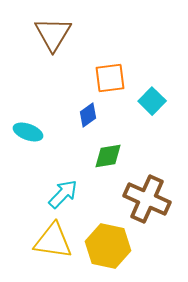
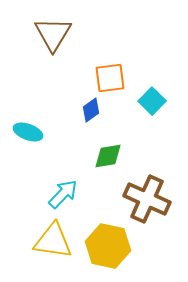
blue diamond: moved 3 px right, 5 px up
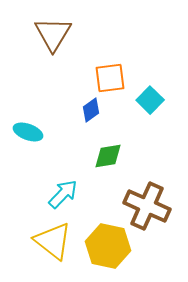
cyan square: moved 2 px left, 1 px up
brown cross: moved 7 px down
yellow triangle: rotated 30 degrees clockwise
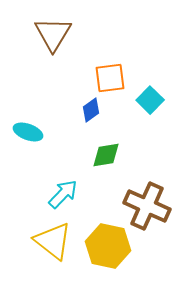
green diamond: moved 2 px left, 1 px up
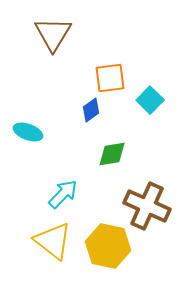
green diamond: moved 6 px right, 1 px up
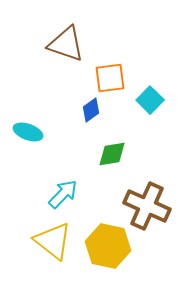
brown triangle: moved 13 px right, 10 px down; rotated 42 degrees counterclockwise
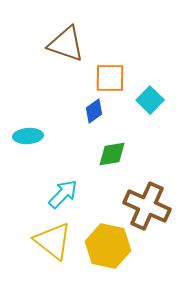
orange square: rotated 8 degrees clockwise
blue diamond: moved 3 px right, 1 px down
cyan ellipse: moved 4 px down; rotated 24 degrees counterclockwise
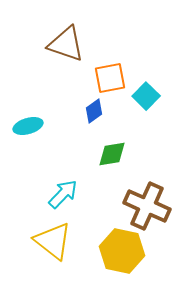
orange square: rotated 12 degrees counterclockwise
cyan square: moved 4 px left, 4 px up
cyan ellipse: moved 10 px up; rotated 12 degrees counterclockwise
yellow hexagon: moved 14 px right, 5 px down
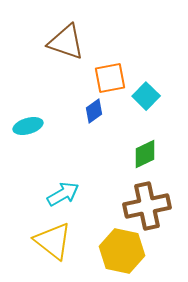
brown triangle: moved 2 px up
green diamond: moved 33 px right; rotated 16 degrees counterclockwise
cyan arrow: rotated 16 degrees clockwise
brown cross: rotated 36 degrees counterclockwise
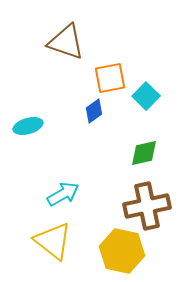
green diamond: moved 1 px left, 1 px up; rotated 12 degrees clockwise
